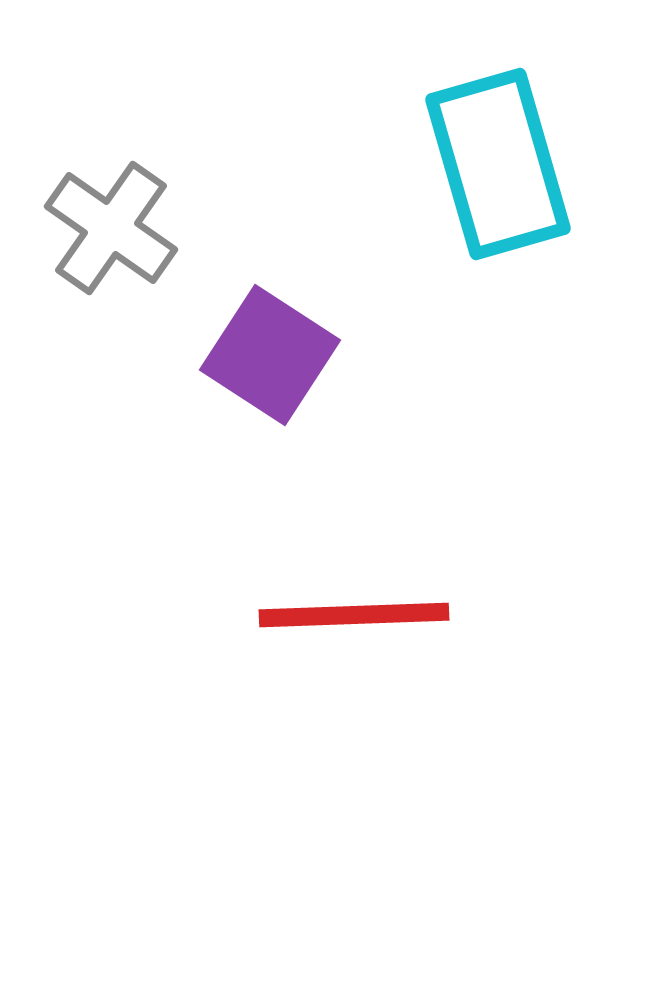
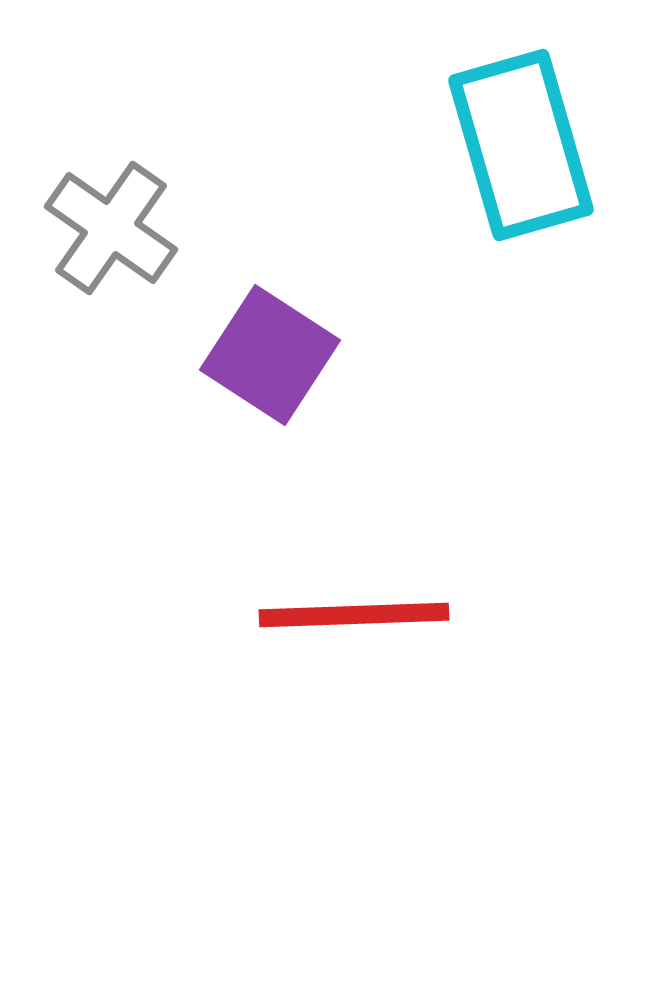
cyan rectangle: moved 23 px right, 19 px up
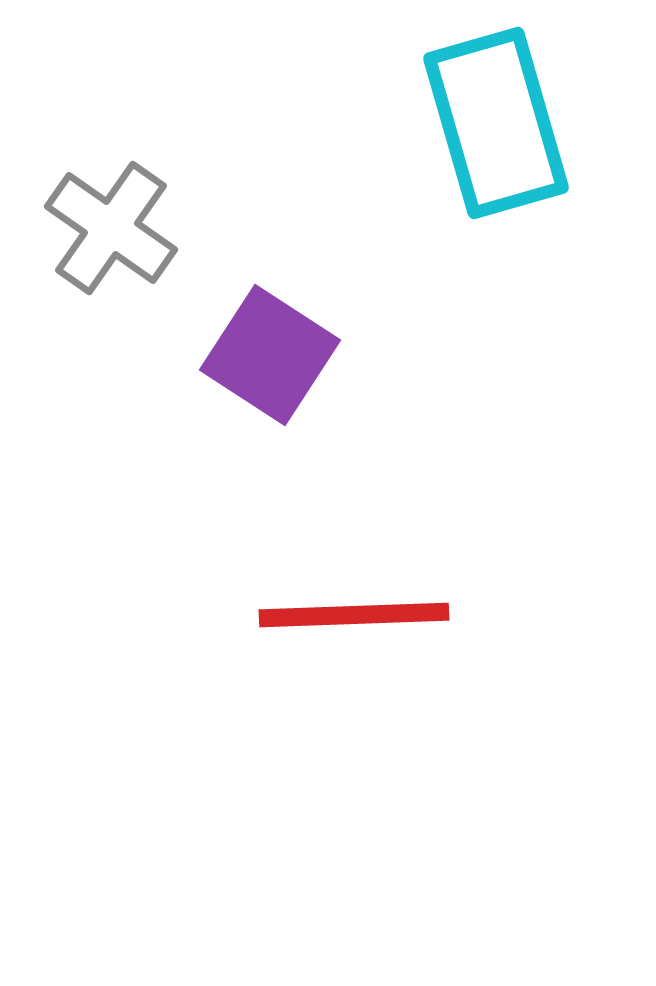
cyan rectangle: moved 25 px left, 22 px up
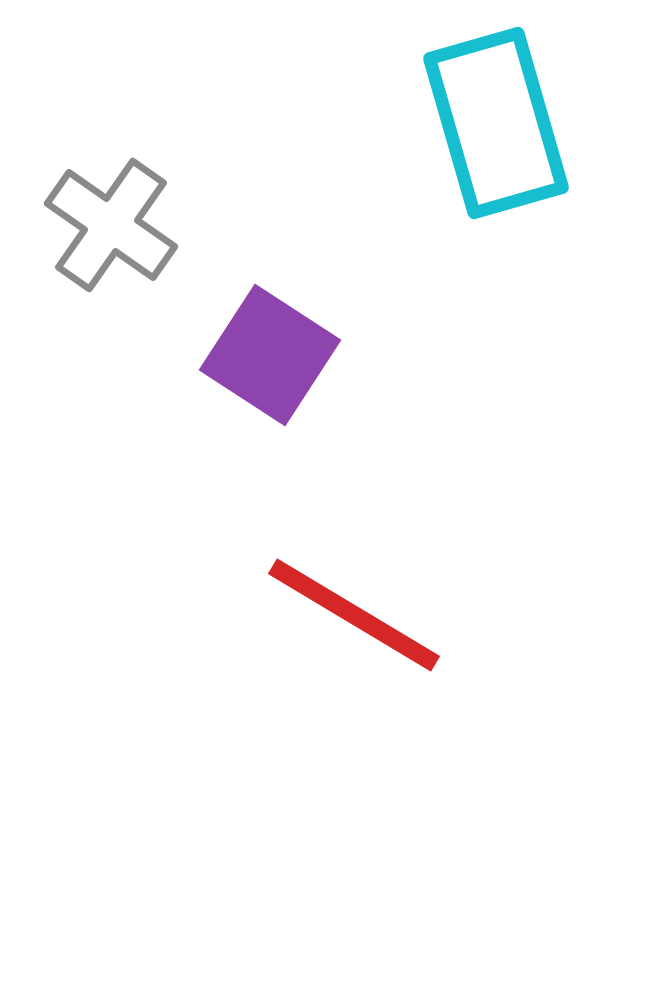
gray cross: moved 3 px up
red line: rotated 33 degrees clockwise
